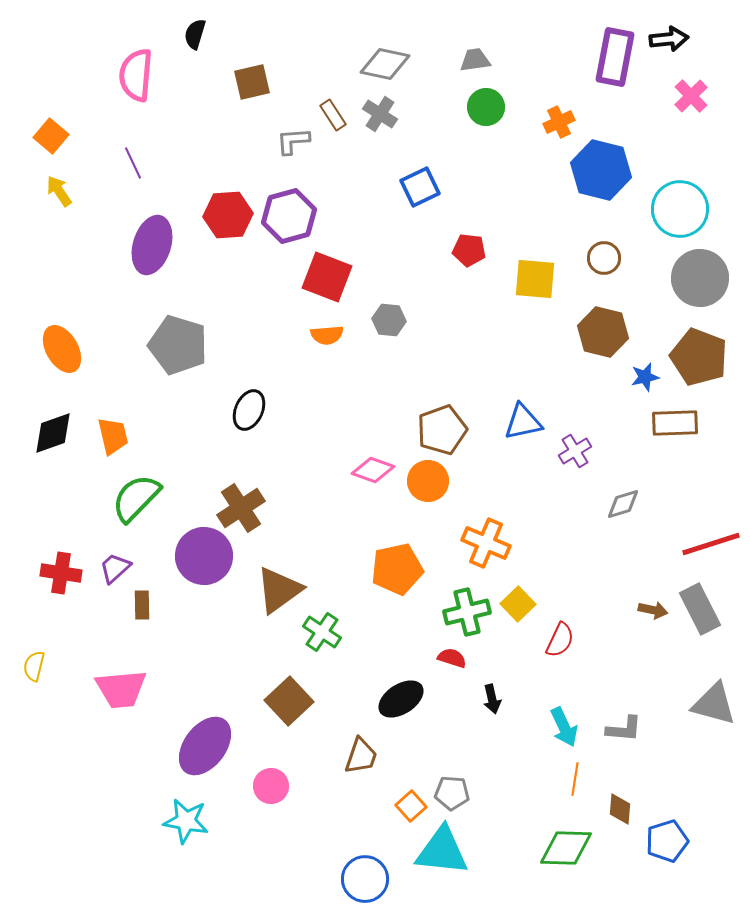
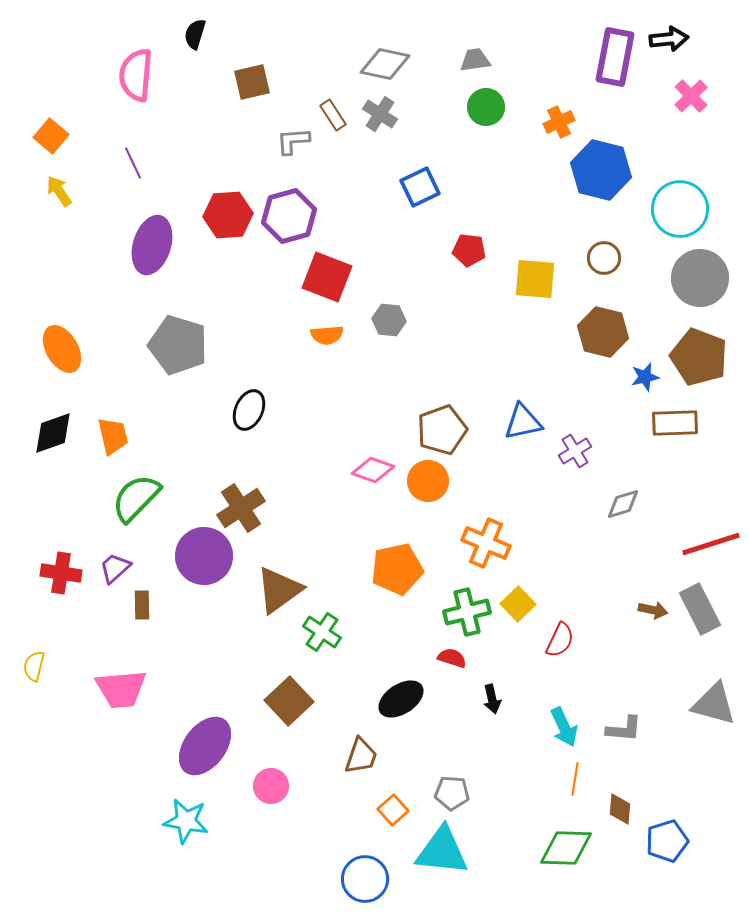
orange square at (411, 806): moved 18 px left, 4 px down
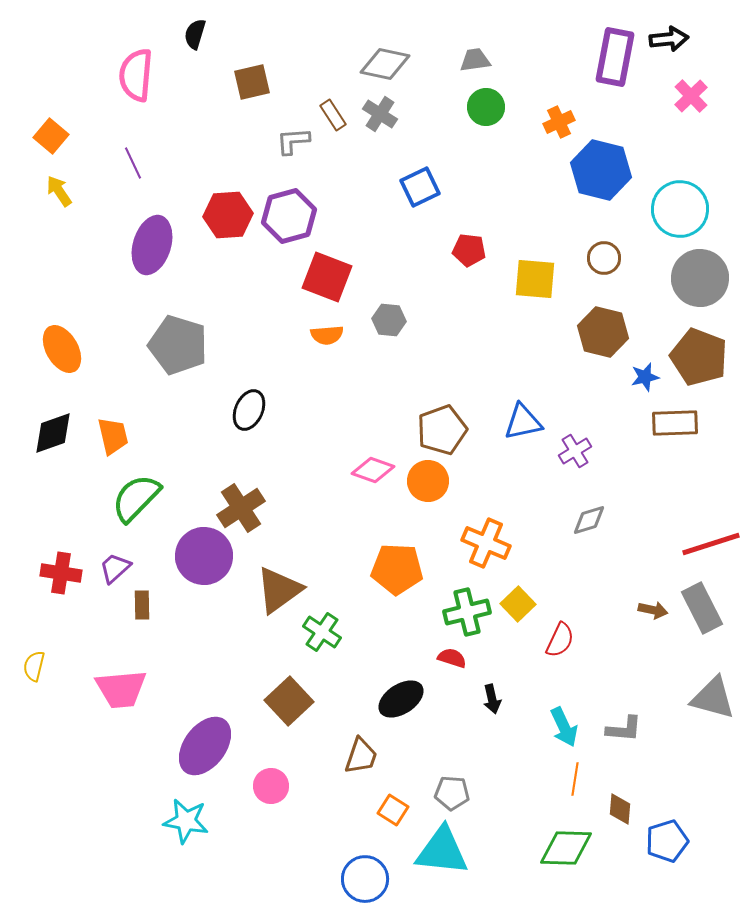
gray diamond at (623, 504): moved 34 px left, 16 px down
orange pentagon at (397, 569): rotated 15 degrees clockwise
gray rectangle at (700, 609): moved 2 px right, 1 px up
gray triangle at (714, 704): moved 1 px left, 6 px up
orange square at (393, 810): rotated 16 degrees counterclockwise
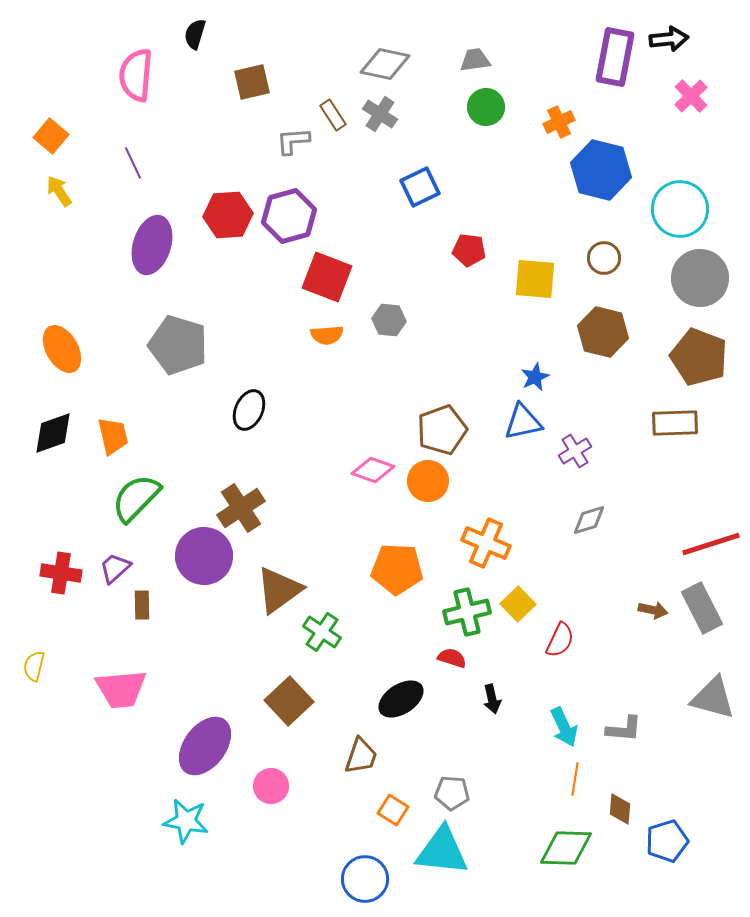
blue star at (645, 377): moved 110 px left; rotated 12 degrees counterclockwise
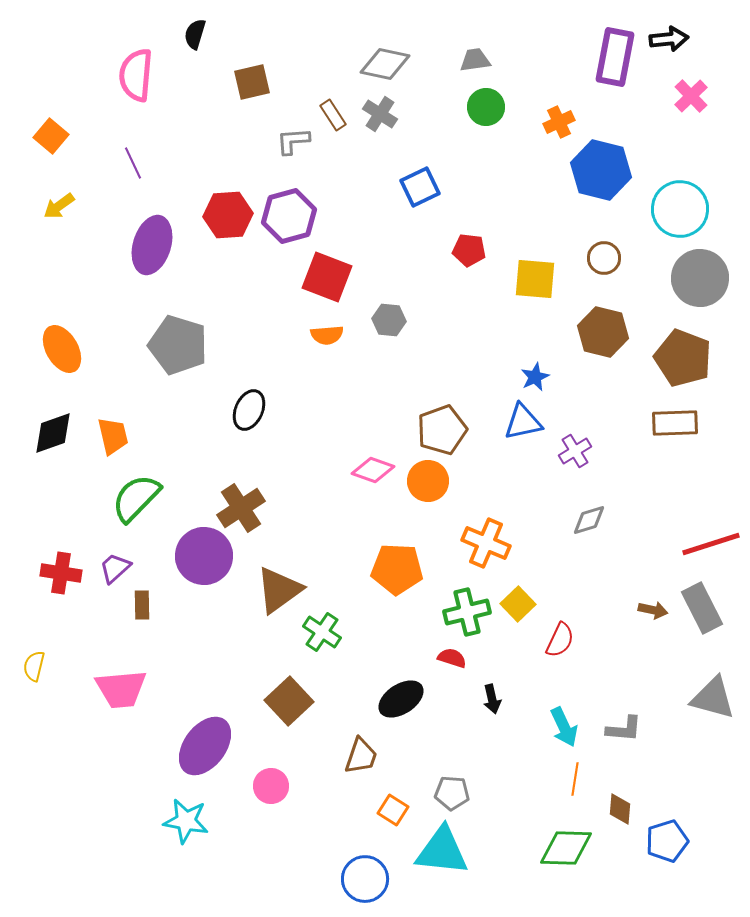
yellow arrow at (59, 191): moved 15 px down; rotated 92 degrees counterclockwise
brown pentagon at (699, 357): moved 16 px left, 1 px down
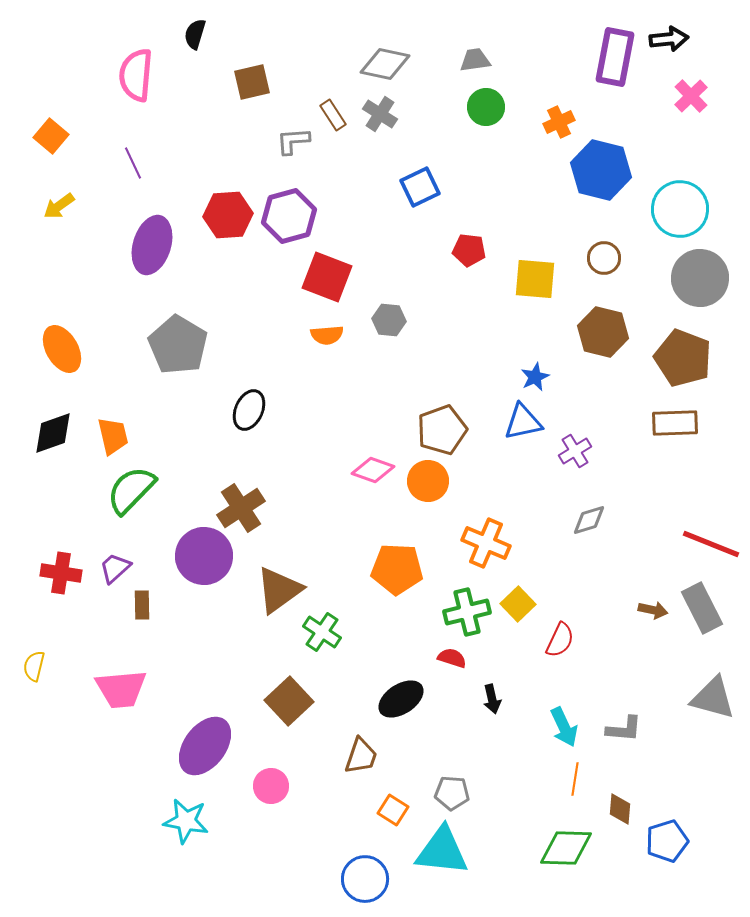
gray pentagon at (178, 345): rotated 14 degrees clockwise
green semicircle at (136, 498): moved 5 px left, 8 px up
red line at (711, 544): rotated 40 degrees clockwise
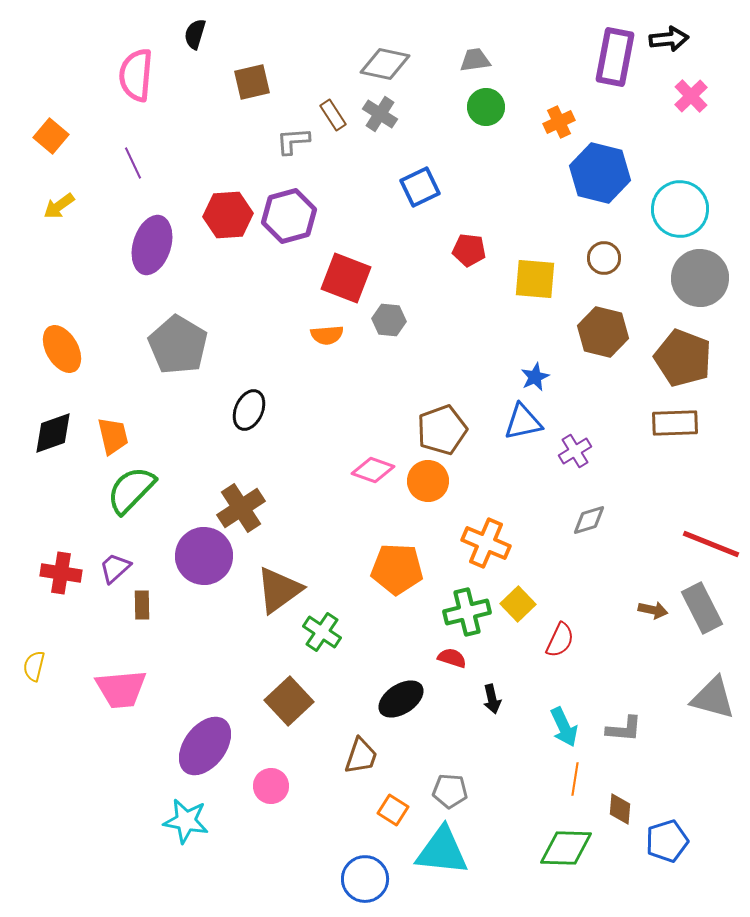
blue hexagon at (601, 170): moved 1 px left, 3 px down
red square at (327, 277): moved 19 px right, 1 px down
gray pentagon at (452, 793): moved 2 px left, 2 px up
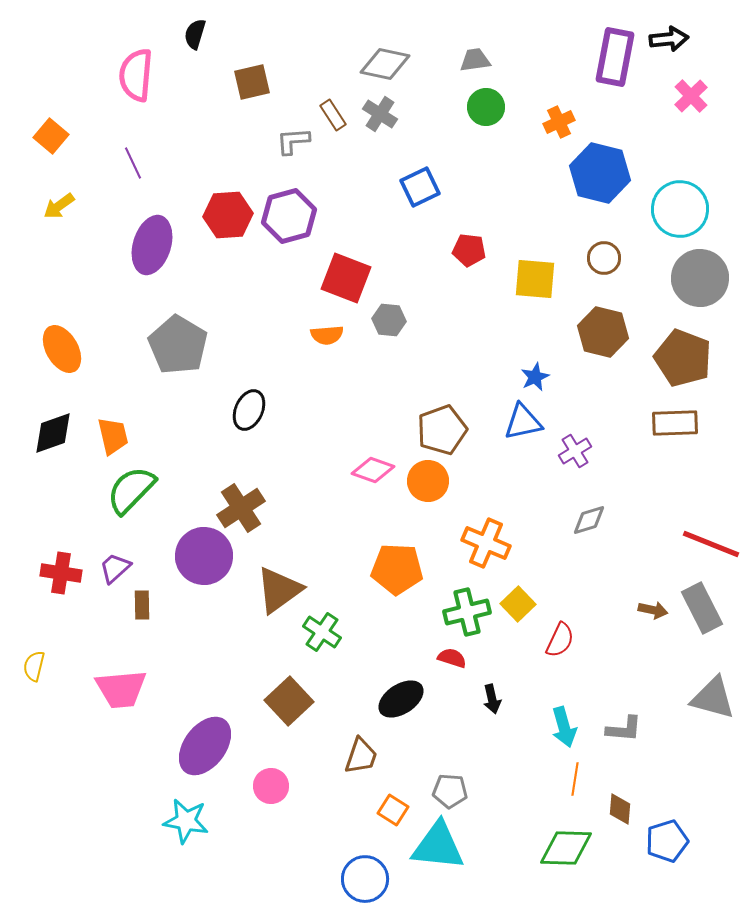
cyan arrow at (564, 727): rotated 9 degrees clockwise
cyan triangle at (442, 851): moved 4 px left, 5 px up
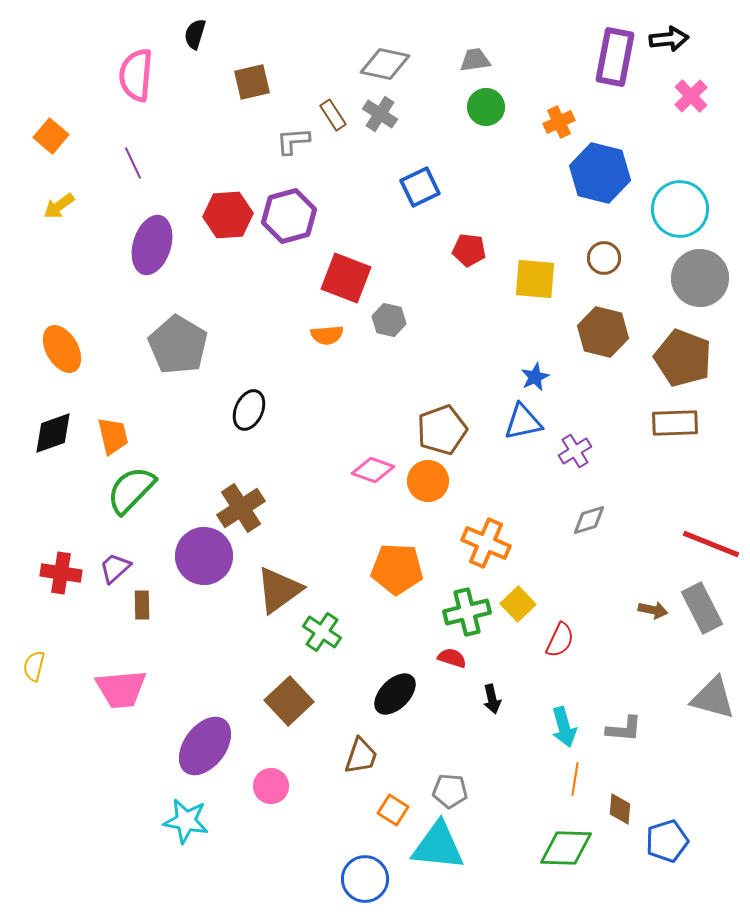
gray hexagon at (389, 320): rotated 8 degrees clockwise
black ellipse at (401, 699): moved 6 px left, 5 px up; rotated 12 degrees counterclockwise
